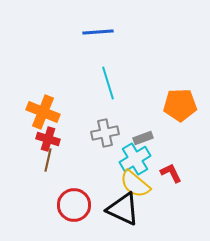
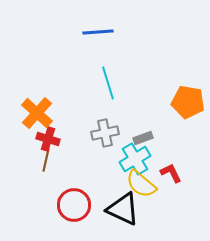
orange pentagon: moved 8 px right, 3 px up; rotated 12 degrees clockwise
orange cross: moved 6 px left, 1 px down; rotated 20 degrees clockwise
brown line: moved 2 px left
yellow semicircle: moved 6 px right
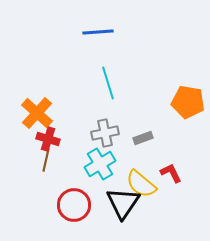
cyan cross: moved 35 px left, 5 px down
black triangle: moved 6 px up; rotated 39 degrees clockwise
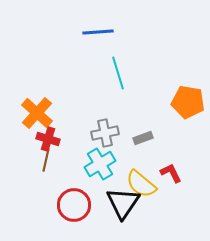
cyan line: moved 10 px right, 10 px up
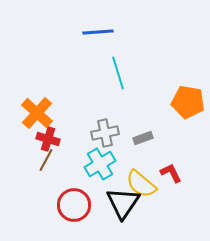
brown line: rotated 15 degrees clockwise
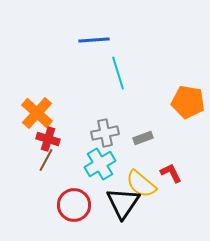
blue line: moved 4 px left, 8 px down
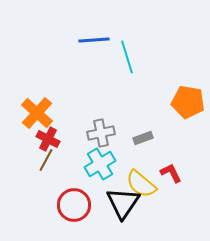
cyan line: moved 9 px right, 16 px up
gray cross: moved 4 px left
red cross: rotated 10 degrees clockwise
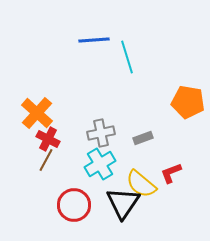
red L-shape: rotated 85 degrees counterclockwise
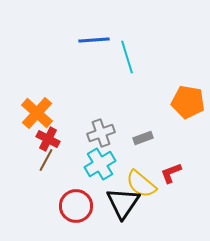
gray cross: rotated 8 degrees counterclockwise
red circle: moved 2 px right, 1 px down
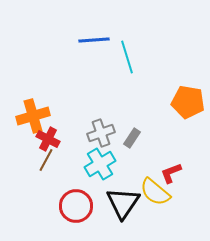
orange cross: moved 4 px left, 3 px down; rotated 32 degrees clockwise
gray rectangle: moved 11 px left; rotated 36 degrees counterclockwise
yellow semicircle: moved 14 px right, 8 px down
